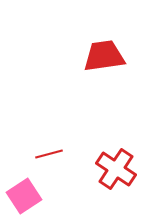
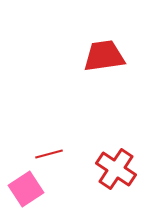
pink square: moved 2 px right, 7 px up
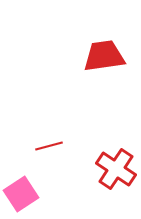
red line: moved 8 px up
pink square: moved 5 px left, 5 px down
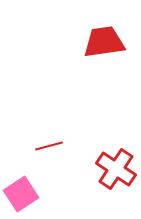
red trapezoid: moved 14 px up
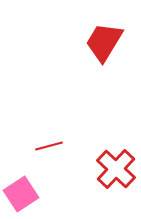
red trapezoid: rotated 51 degrees counterclockwise
red cross: rotated 9 degrees clockwise
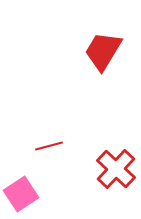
red trapezoid: moved 1 px left, 9 px down
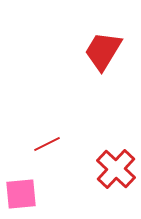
red line: moved 2 px left, 2 px up; rotated 12 degrees counterclockwise
pink square: rotated 28 degrees clockwise
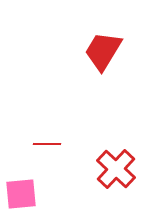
red line: rotated 28 degrees clockwise
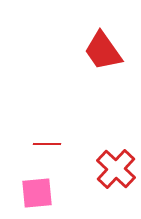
red trapezoid: rotated 66 degrees counterclockwise
pink square: moved 16 px right, 1 px up
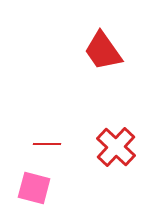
red cross: moved 22 px up
pink square: moved 3 px left, 5 px up; rotated 20 degrees clockwise
